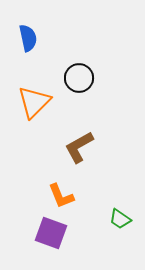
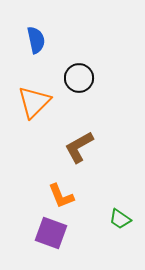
blue semicircle: moved 8 px right, 2 px down
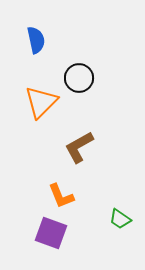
orange triangle: moved 7 px right
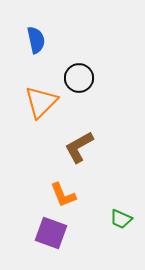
orange L-shape: moved 2 px right, 1 px up
green trapezoid: moved 1 px right; rotated 10 degrees counterclockwise
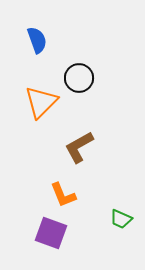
blue semicircle: moved 1 px right; rotated 8 degrees counterclockwise
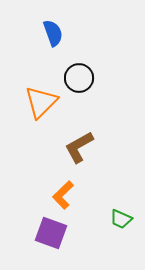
blue semicircle: moved 16 px right, 7 px up
orange L-shape: rotated 68 degrees clockwise
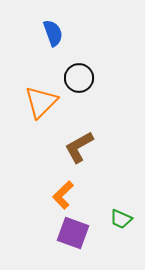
purple square: moved 22 px right
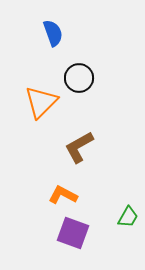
orange L-shape: rotated 72 degrees clockwise
green trapezoid: moved 7 px right, 2 px up; rotated 85 degrees counterclockwise
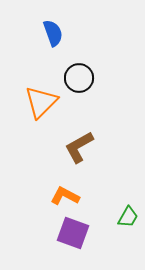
orange L-shape: moved 2 px right, 1 px down
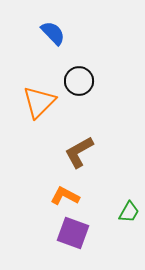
blue semicircle: rotated 24 degrees counterclockwise
black circle: moved 3 px down
orange triangle: moved 2 px left
brown L-shape: moved 5 px down
green trapezoid: moved 1 px right, 5 px up
